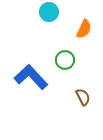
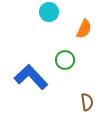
brown semicircle: moved 4 px right, 5 px down; rotated 18 degrees clockwise
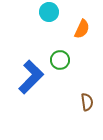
orange semicircle: moved 2 px left
green circle: moved 5 px left
blue L-shape: rotated 88 degrees clockwise
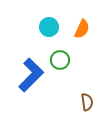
cyan circle: moved 15 px down
blue L-shape: moved 2 px up
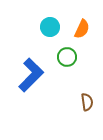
cyan circle: moved 1 px right
green circle: moved 7 px right, 3 px up
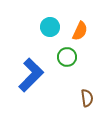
orange semicircle: moved 2 px left, 2 px down
brown semicircle: moved 4 px up
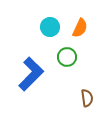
orange semicircle: moved 3 px up
blue L-shape: moved 1 px up
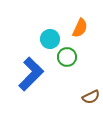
cyan circle: moved 12 px down
brown semicircle: moved 4 px right, 1 px up; rotated 72 degrees clockwise
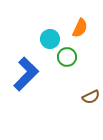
blue L-shape: moved 5 px left
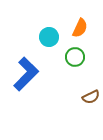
cyan circle: moved 1 px left, 2 px up
green circle: moved 8 px right
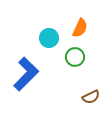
cyan circle: moved 1 px down
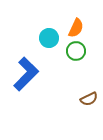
orange semicircle: moved 4 px left
green circle: moved 1 px right, 6 px up
brown semicircle: moved 2 px left, 2 px down
